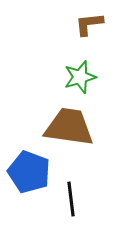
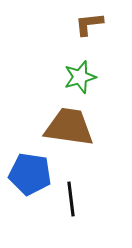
blue pentagon: moved 1 px right, 2 px down; rotated 12 degrees counterclockwise
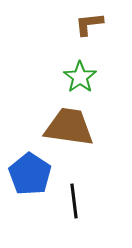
green star: rotated 20 degrees counterclockwise
blue pentagon: rotated 24 degrees clockwise
black line: moved 3 px right, 2 px down
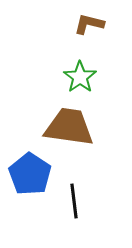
brown L-shape: rotated 20 degrees clockwise
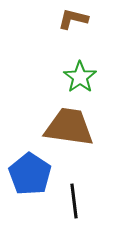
brown L-shape: moved 16 px left, 5 px up
